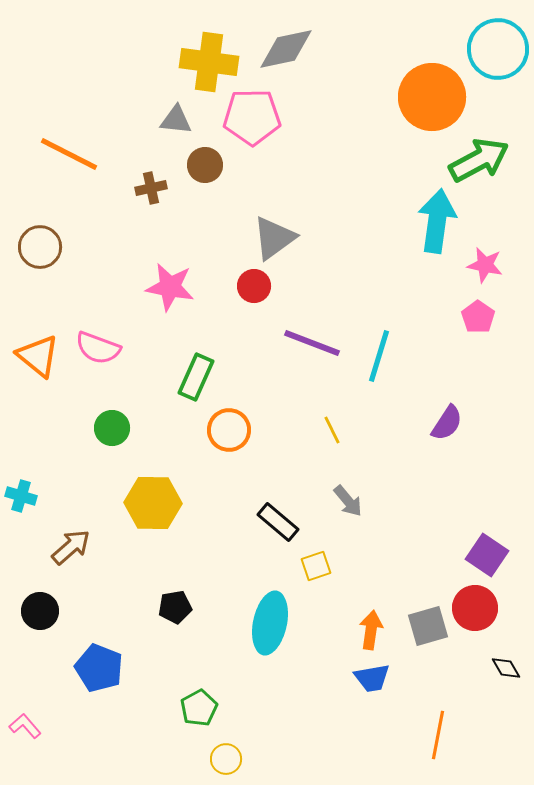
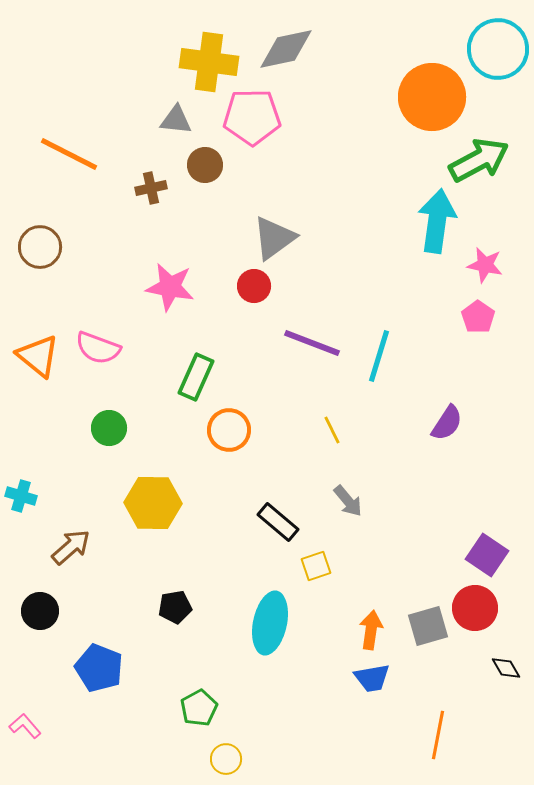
green circle at (112, 428): moved 3 px left
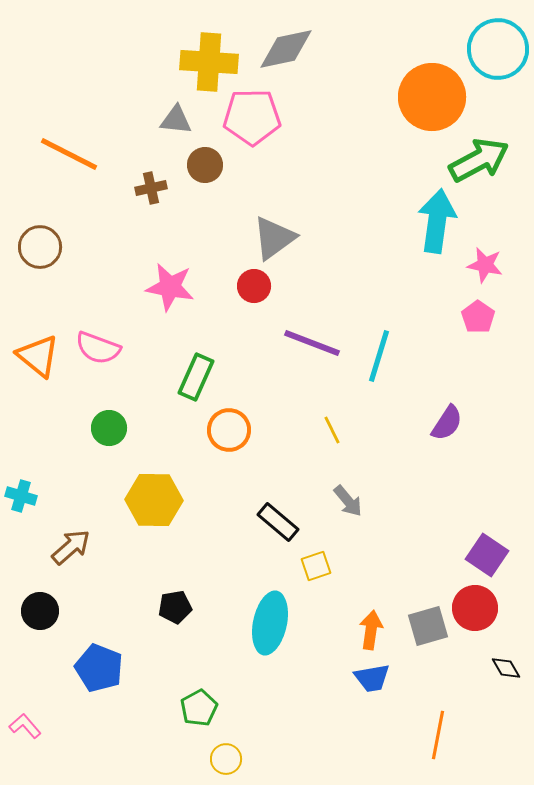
yellow cross at (209, 62): rotated 4 degrees counterclockwise
yellow hexagon at (153, 503): moved 1 px right, 3 px up
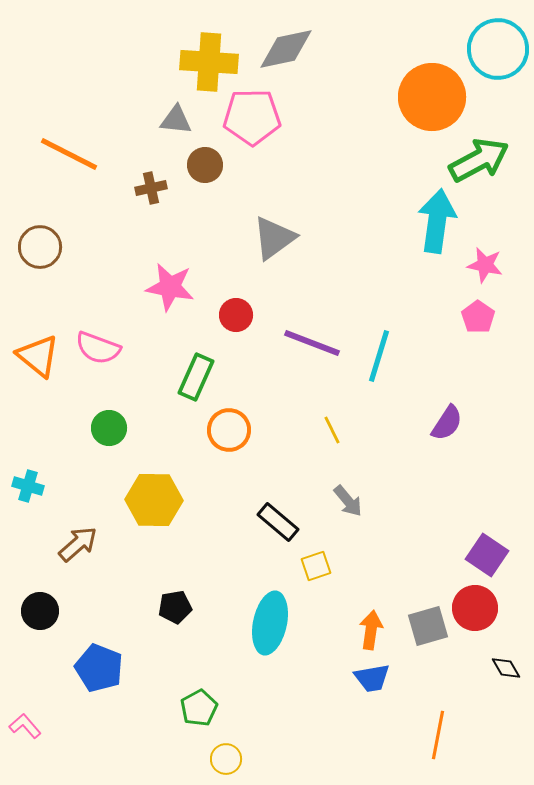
red circle at (254, 286): moved 18 px left, 29 px down
cyan cross at (21, 496): moved 7 px right, 10 px up
brown arrow at (71, 547): moved 7 px right, 3 px up
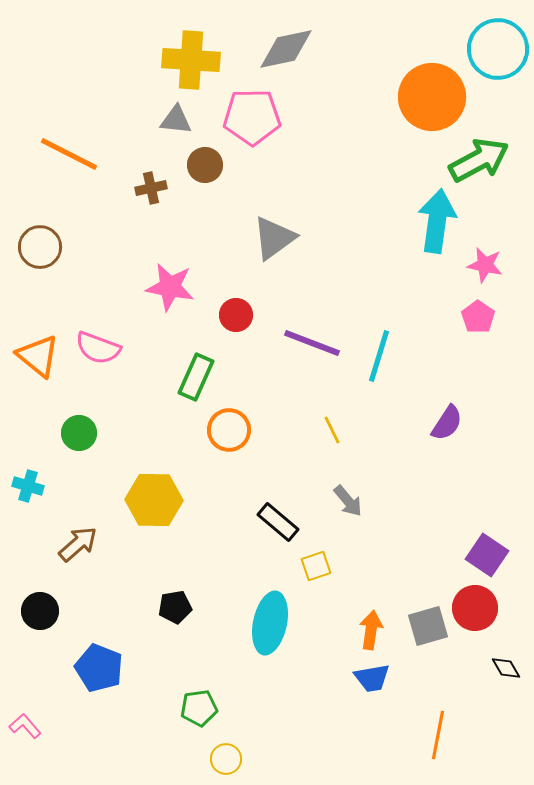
yellow cross at (209, 62): moved 18 px left, 2 px up
green circle at (109, 428): moved 30 px left, 5 px down
green pentagon at (199, 708): rotated 21 degrees clockwise
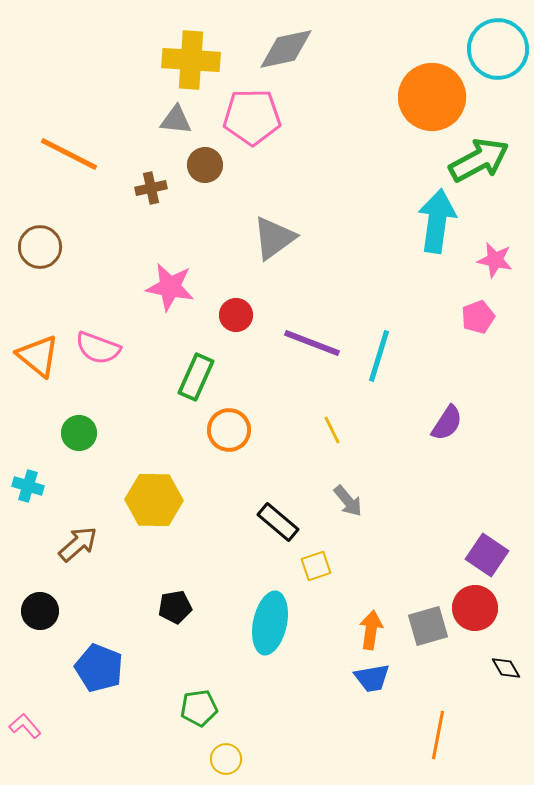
pink star at (485, 265): moved 10 px right, 5 px up
pink pentagon at (478, 317): rotated 16 degrees clockwise
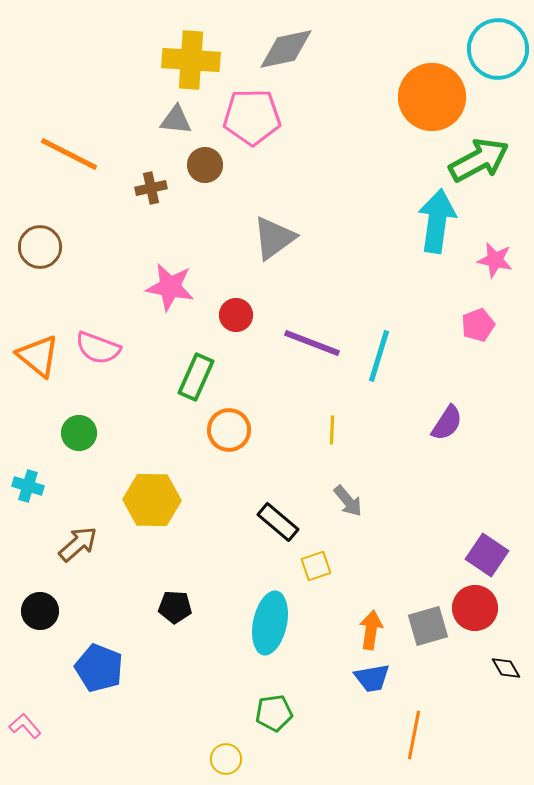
pink pentagon at (478, 317): moved 8 px down
yellow line at (332, 430): rotated 28 degrees clockwise
yellow hexagon at (154, 500): moved 2 px left
black pentagon at (175, 607): rotated 12 degrees clockwise
green pentagon at (199, 708): moved 75 px right, 5 px down
orange line at (438, 735): moved 24 px left
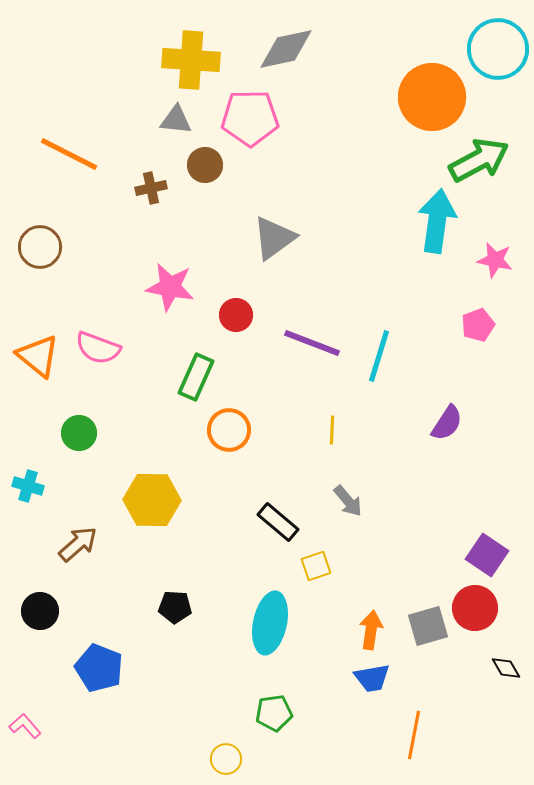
pink pentagon at (252, 117): moved 2 px left, 1 px down
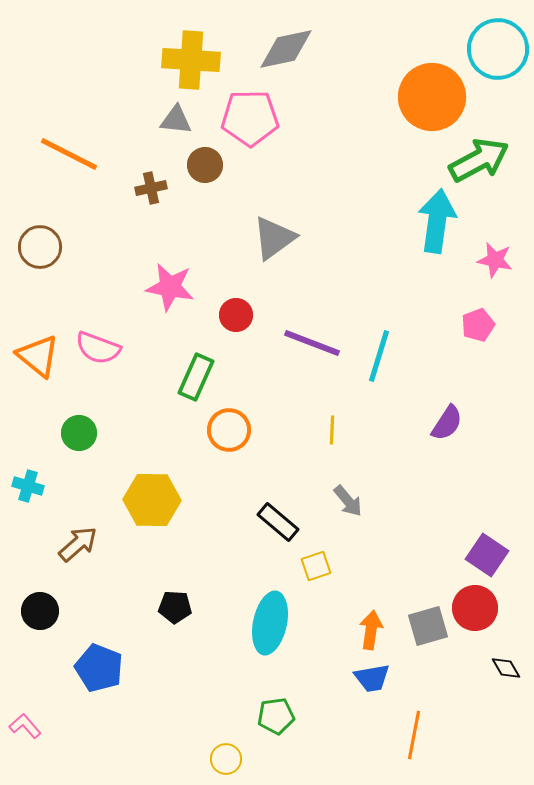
green pentagon at (274, 713): moved 2 px right, 3 px down
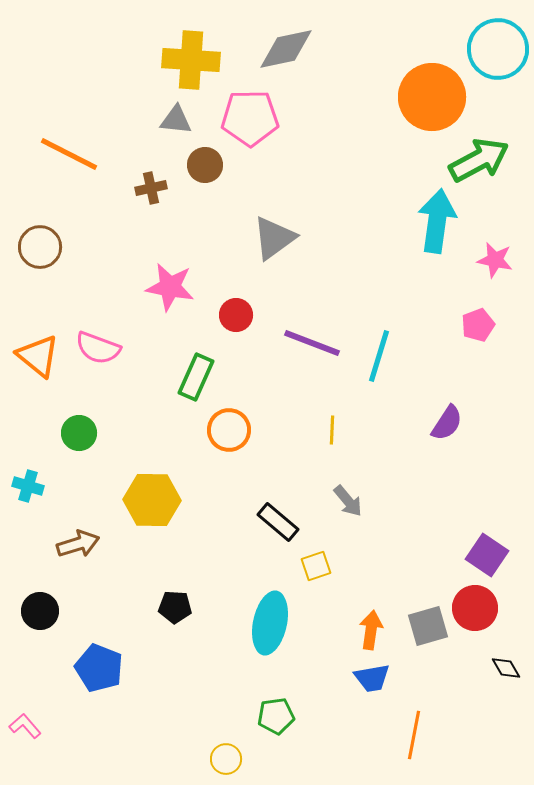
brown arrow at (78, 544): rotated 24 degrees clockwise
